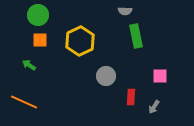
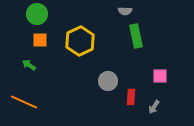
green circle: moved 1 px left, 1 px up
gray circle: moved 2 px right, 5 px down
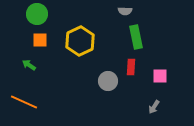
green rectangle: moved 1 px down
red rectangle: moved 30 px up
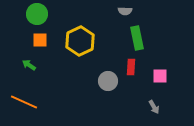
green rectangle: moved 1 px right, 1 px down
gray arrow: rotated 64 degrees counterclockwise
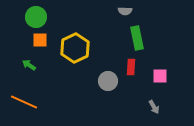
green circle: moved 1 px left, 3 px down
yellow hexagon: moved 5 px left, 7 px down
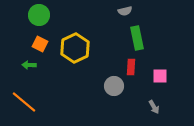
gray semicircle: rotated 16 degrees counterclockwise
green circle: moved 3 px right, 2 px up
orange square: moved 4 px down; rotated 28 degrees clockwise
green arrow: rotated 32 degrees counterclockwise
gray circle: moved 6 px right, 5 px down
orange line: rotated 16 degrees clockwise
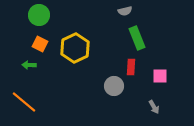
green rectangle: rotated 10 degrees counterclockwise
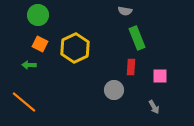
gray semicircle: rotated 24 degrees clockwise
green circle: moved 1 px left
gray circle: moved 4 px down
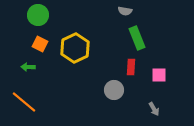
green arrow: moved 1 px left, 2 px down
pink square: moved 1 px left, 1 px up
gray arrow: moved 2 px down
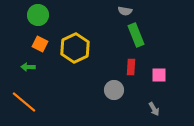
green rectangle: moved 1 px left, 3 px up
